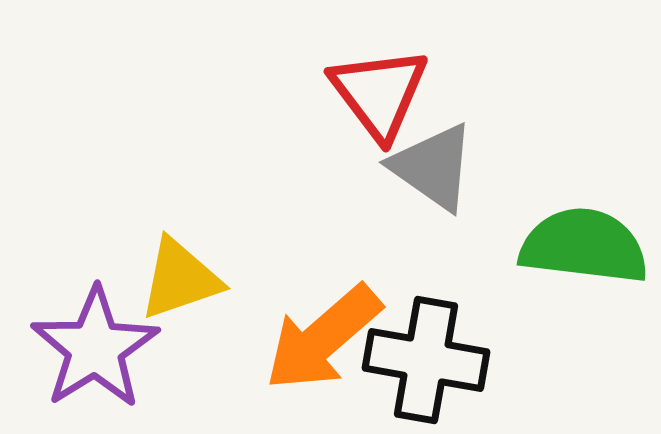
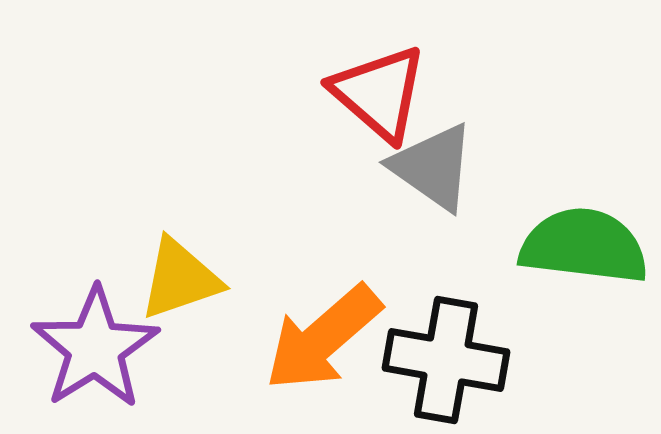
red triangle: rotated 12 degrees counterclockwise
black cross: moved 20 px right
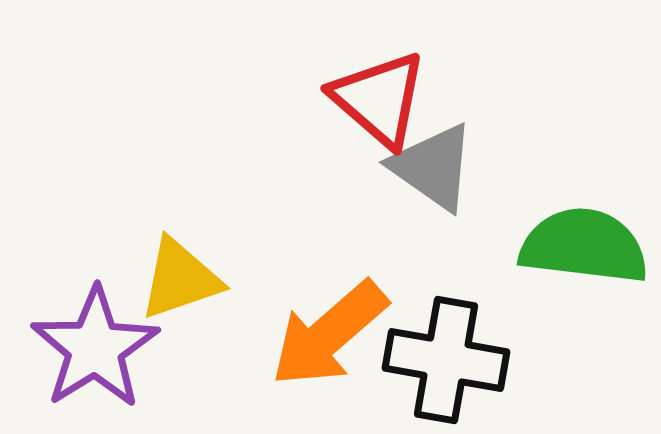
red triangle: moved 6 px down
orange arrow: moved 6 px right, 4 px up
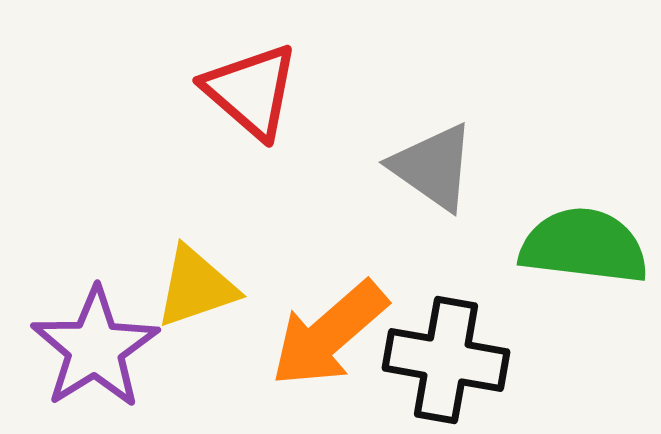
red triangle: moved 128 px left, 8 px up
yellow triangle: moved 16 px right, 8 px down
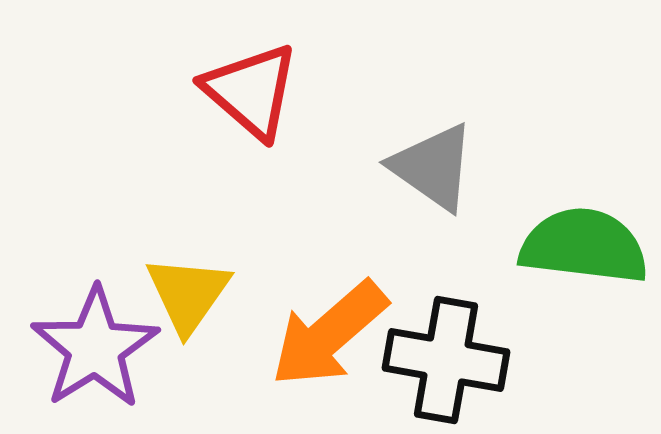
yellow triangle: moved 8 px left, 7 px down; rotated 36 degrees counterclockwise
